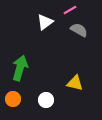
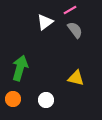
gray semicircle: moved 4 px left; rotated 24 degrees clockwise
yellow triangle: moved 1 px right, 5 px up
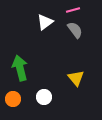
pink line: moved 3 px right; rotated 16 degrees clockwise
green arrow: rotated 30 degrees counterclockwise
yellow triangle: rotated 36 degrees clockwise
white circle: moved 2 px left, 3 px up
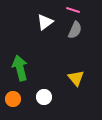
pink line: rotated 32 degrees clockwise
gray semicircle: rotated 60 degrees clockwise
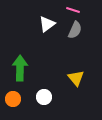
white triangle: moved 2 px right, 2 px down
green arrow: rotated 15 degrees clockwise
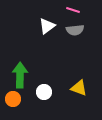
white triangle: moved 2 px down
gray semicircle: rotated 60 degrees clockwise
green arrow: moved 7 px down
yellow triangle: moved 3 px right, 10 px down; rotated 30 degrees counterclockwise
white circle: moved 5 px up
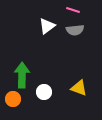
green arrow: moved 2 px right
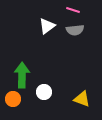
yellow triangle: moved 3 px right, 11 px down
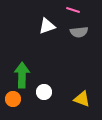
white triangle: rotated 18 degrees clockwise
gray semicircle: moved 4 px right, 2 px down
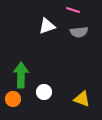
green arrow: moved 1 px left
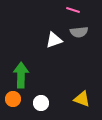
white triangle: moved 7 px right, 14 px down
white circle: moved 3 px left, 11 px down
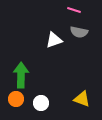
pink line: moved 1 px right
gray semicircle: rotated 18 degrees clockwise
orange circle: moved 3 px right
